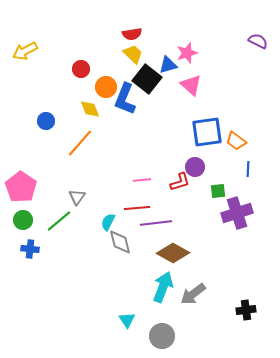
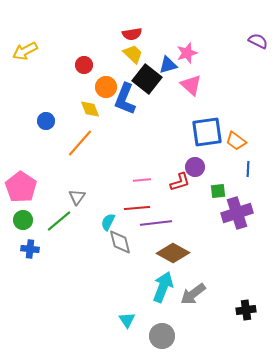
red circle: moved 3 px right, 4 px up
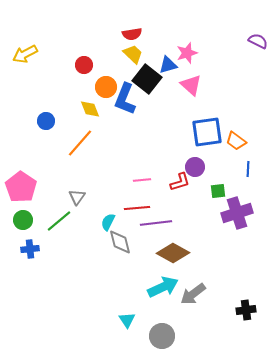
yellow arrow: moved 3 px down
blue cross: rotated 12 degrees counterclockwise
cyan arrow: rotated 44 degrees clockwise
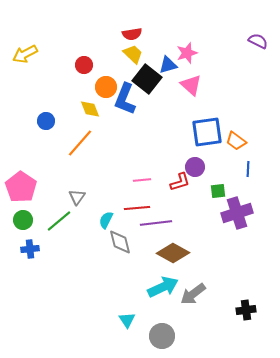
cyan semicircle: moved 2 px left, 2 px up
